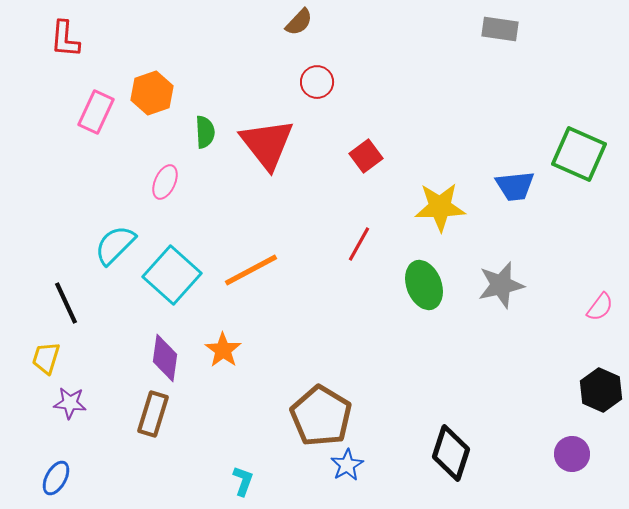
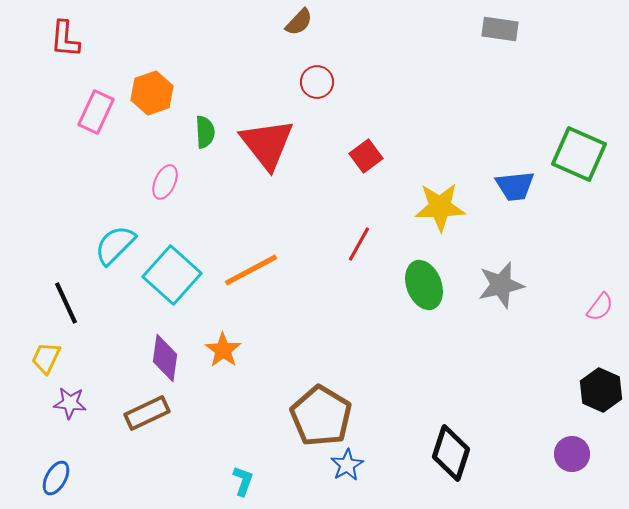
yellow trapezoid: rotated 8 degrees clockwise
brown rectangle: moved 6 px left, 1 px up; rotated 48 degrees clockwise
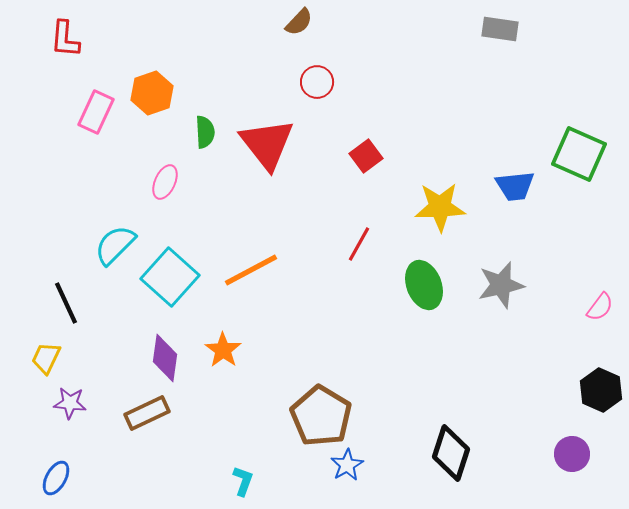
cyan square: moved 2 px left, 2 px down
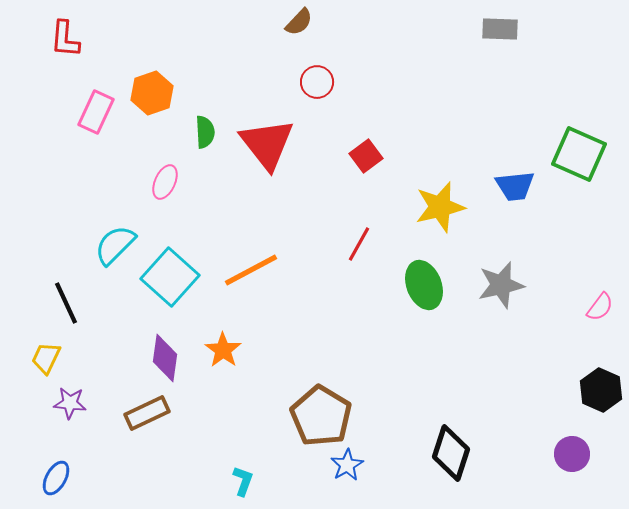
gray rectangle: rotated 6 degrees counterclockwise
yellow star: rotated 12 degrees counterclockwise
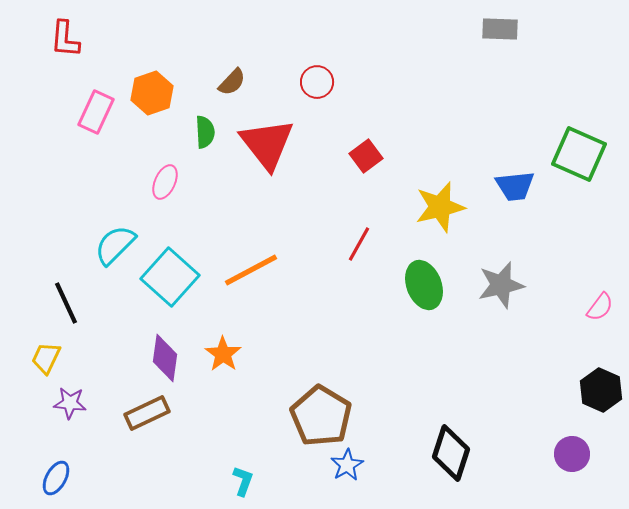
brown semicircle: moved 67 px left, 60 px down
orange star: moved 4 px down
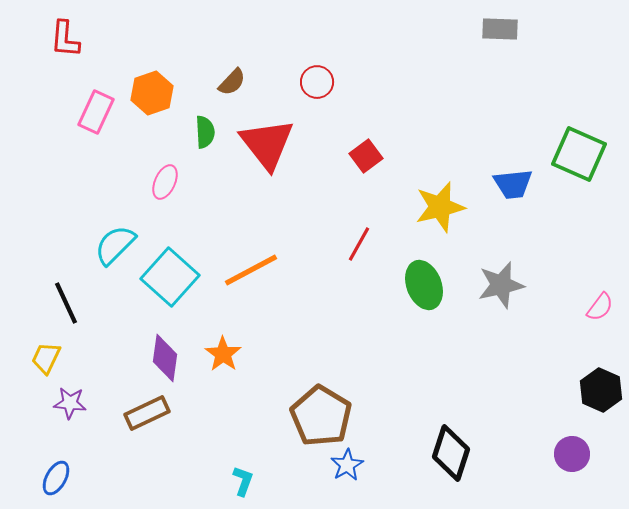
blue trapezoid: moved 2 px left, 2 px up
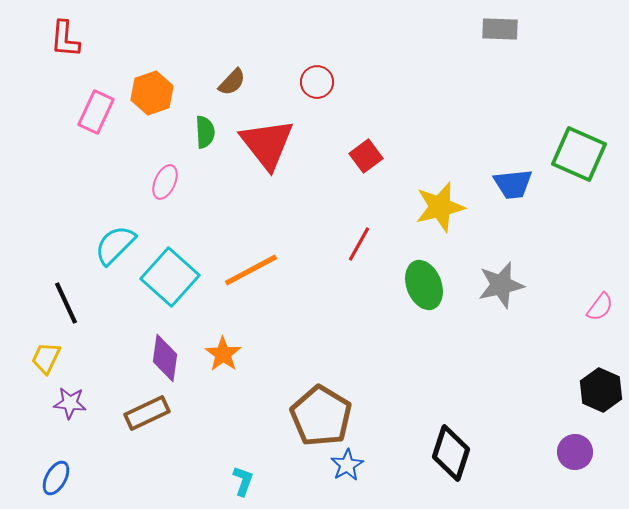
purple circle: moved 3 px right, 2 px up
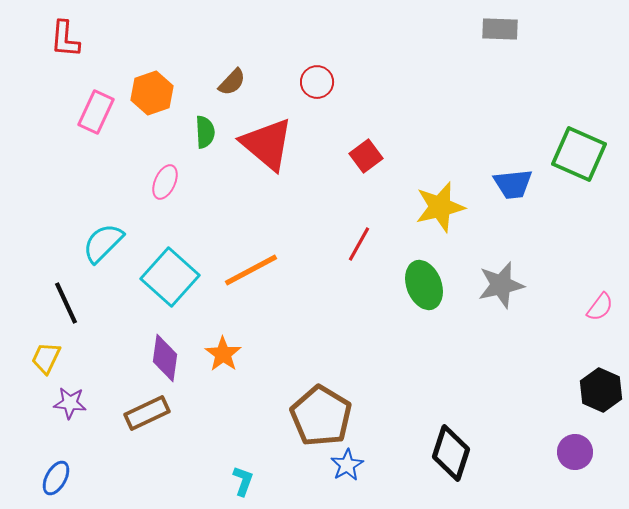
red triangle: rotated 12 degrees counterclockwise
cyan semicircle: moved 12 px left, 2 px up
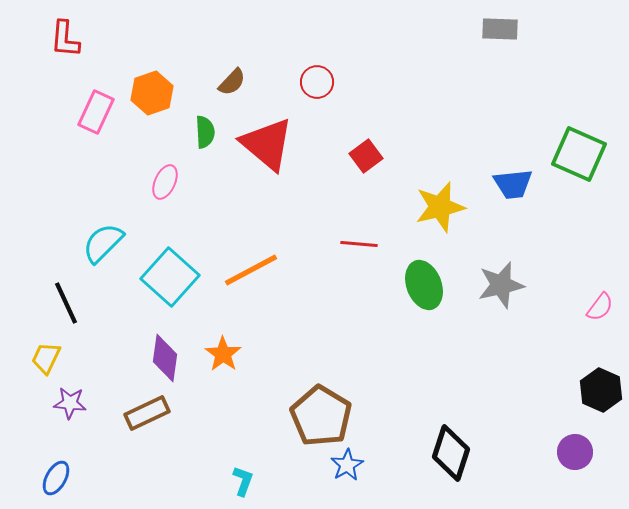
red line: rotated 66 degrees clockwise
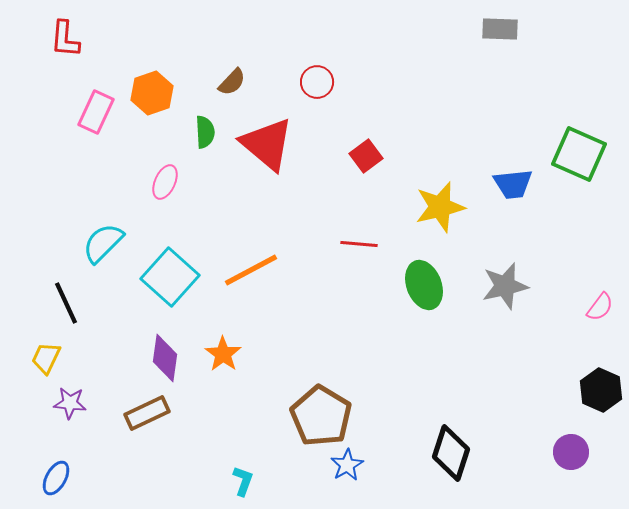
gray star: moved 4 px right, 1 px down
purple circle: moved 4 px left
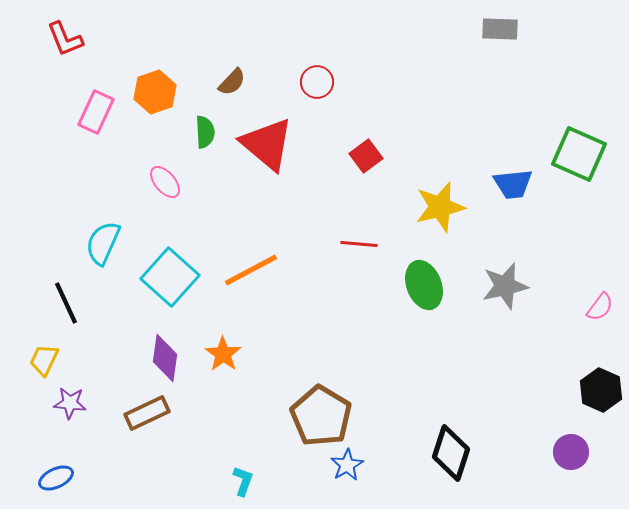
red L-shape: rotated 27 degrees counterclockwise
orange hexagon: moved 3 px right, 1 px up
pink ellipse: rotated 64 degrees counterclockwise
cyan semicircle: rotated 21 degrees counterclockwise
yellow trapezoid: moved 2 px left, 2 px down
blue ellipse: rotated 36 degrees clockwise
